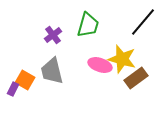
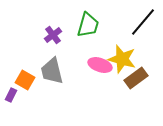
purple rectangle: moved 2 px left, 6 px down
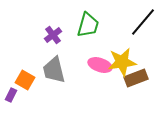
yellow star: moved 3 px down; rotated 24 degrees counterclockwise
gray trapezoid: moved 2 px right, 1 px up
brown rectangle: rotated 15 degrees clockwise
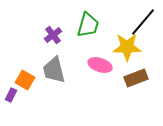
yellow star: moved 5 px right, 15 px up; rotated 8 degrees clockwise
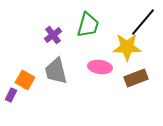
pink ellipse: moved 2 px down; rotated 10 degrees counterclockwise
gray trapezoid: moved 2 px right, 1 px down
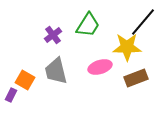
green trapezoid: rotated 16 degrees clockwise
pink ellipse: rotated 25 degrees counterclockwise
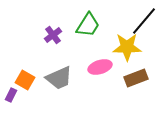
black line: moved 1 px right, 1 px up
gray trapezoid: moved 3 px right, 7 px down; rotated 100 degrees counterclockwise
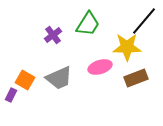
green trapezoid: moved 1 px up
